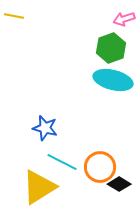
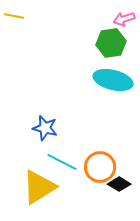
green hexagon: moved 5 px up; rotated 12 degrees clockwise
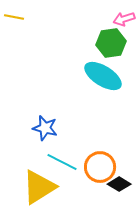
yellow line: moved 1 px down
cyan ellipse: moved 10 px left, 4 px up; rotated 18 degrees clockwise
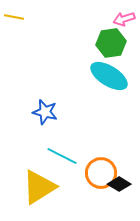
cyan ellipse: moved 6 px right
blue star: moved 16 px up
cyan line: moved 6 px up
orange circle: moved 1 px right, 6 px down
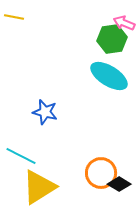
pink arrow: moved 4 px down; rotated 40 degrees clockwise
green hexagon: moved 1 px right, 4 px up
cyan line: moved 41 px left
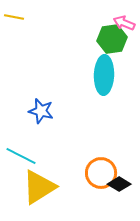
cyan ellipse: moved 5 px left, 1 px up; rotated 60 degrees clockwise
blue star: moved 4 px left, 1 px up
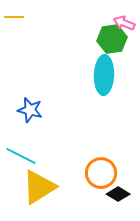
yellow line: rotated 12 degrees counterclockwise
blue star: moved 11 px left, 1 px up
black diamond: moved 1 px left, 10 px down
